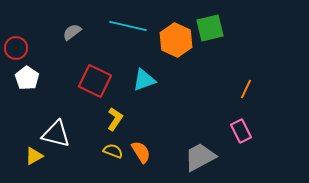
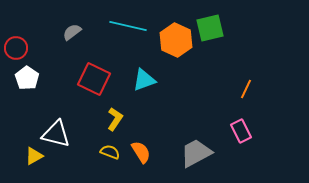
red square: moved 1 px left, 2 px up
yellow semicircle: moved 3 px left, 1 px down
gray trapezoid: moved 4 px left, 4 px up
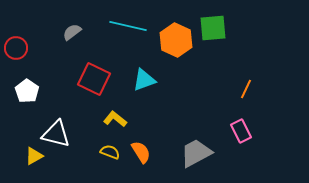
green square: moved 3 px right; rotated 8 degrees clockwise
white pentagon: moved 13 px down
yellow L-shape: rotated 85 degrees counterclockwise
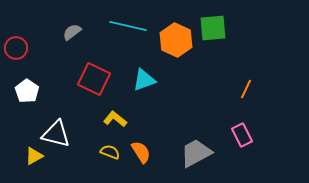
pink rectangle: moved 1 px right, 4 px down
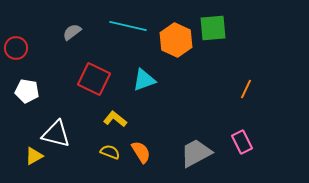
white pentagon: rotated 25 degrees counterclockwise
pink rectangle: moved 7 px down
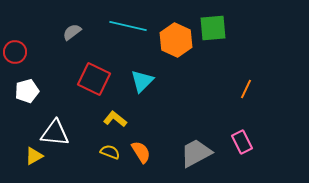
red circle: moved 1 px left, 4 px down
cyan triangle: moved 2 px left, 1 px down; rotated 25 degrees counterclockwise
white pentagon: rotated 25 degrees counterclockwise
white triangle: moved 1 px left, 1 px up; rotated 8 degrees counterclockwise
